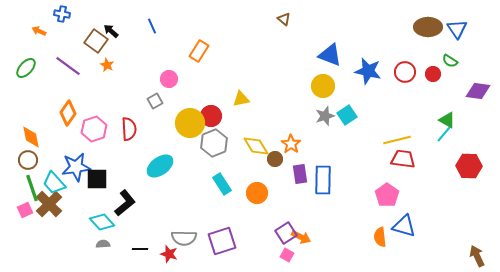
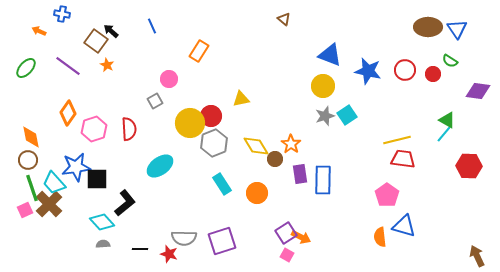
red circle at (405, 72): moved 2 px up
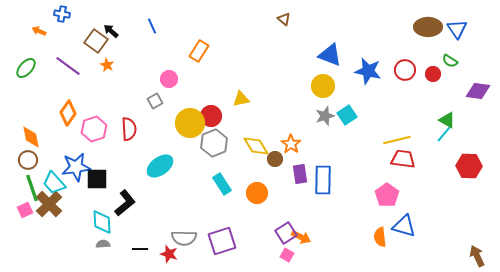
cyan diamond at (102, 222): rotated 40 degrees clockwise
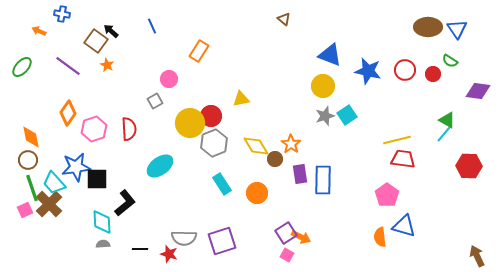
green ellipse at (26, 68): moved 4 px left, 1 px up
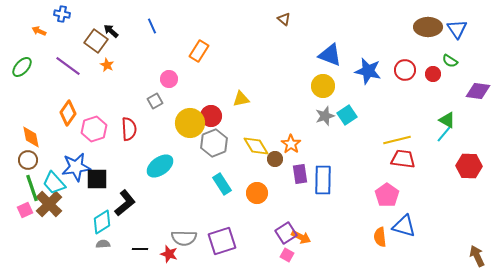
cyan diamond at (102, 222): rotated 60 degrees clockwise
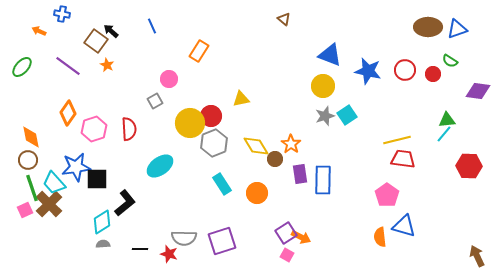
blue triangle at (457, 29): rotated 45 degrees clockwise
green triangle at (447, 120): rotated 36 degrees counterclockwise
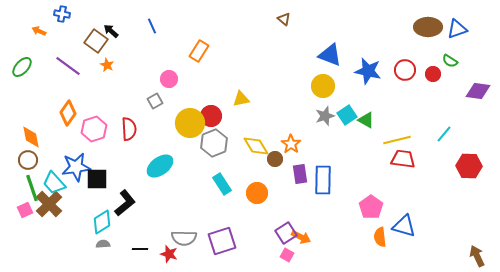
green triangle at (447, 120): moved 81 px left; rotated 36 degrees clockwise
pink pentagon at (387, 195): moved 16 px left, 12 px down
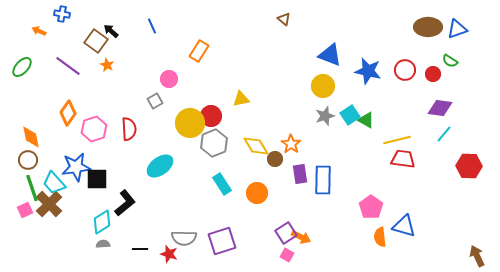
purple diamond at (478, 91): moved 38 px left, 17 px down
cyan square at (347, 115): moved 3 px right
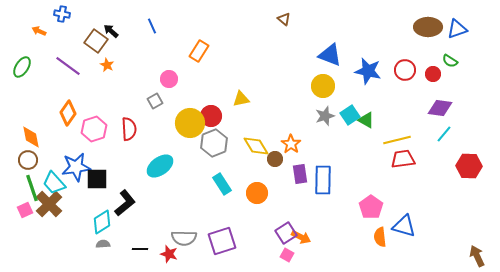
green ellipse at (22, 67): rotated 10 degrees counterclockwise
red trapezoid at (403, 159): rotated 15 degrees counterclockwise
